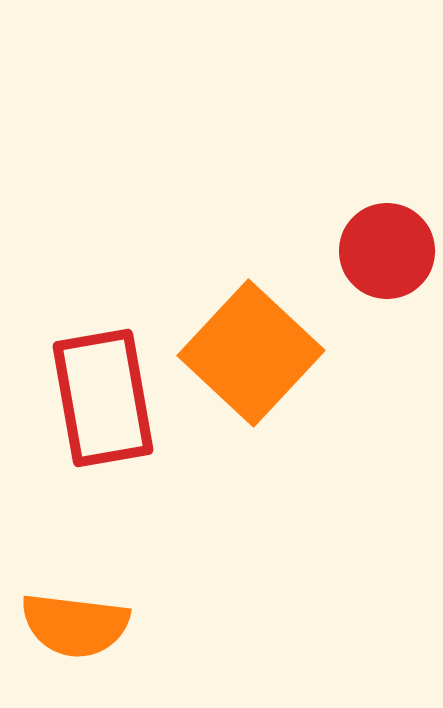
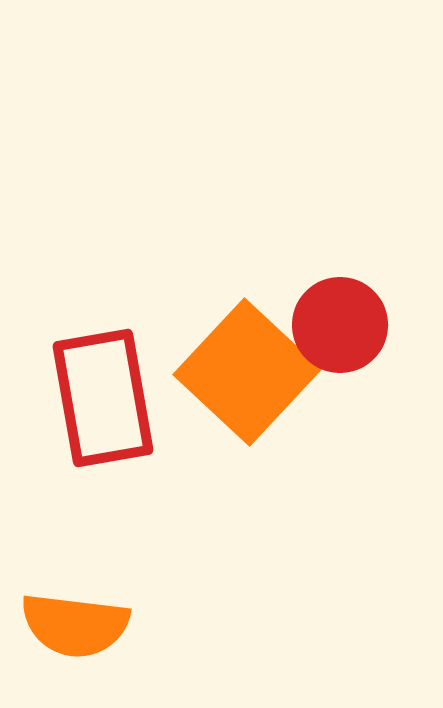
red circle: moved 47 px left, 74 px down
orange square: moved 4 px left, 19 px down
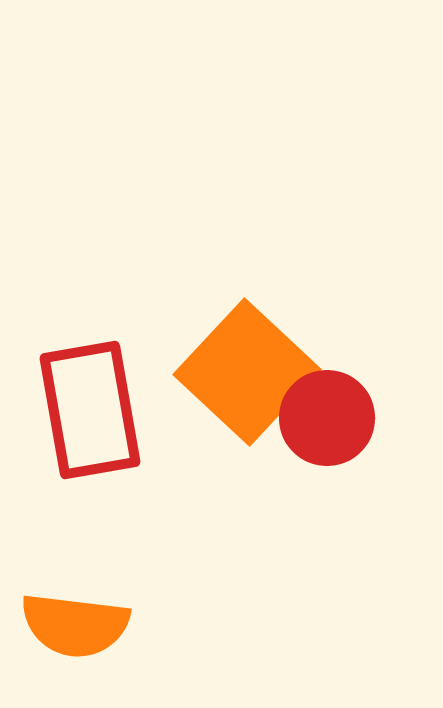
red circle: moved 13 px left, 93 px down
red rectangle: moved 13 px left, 12 px down
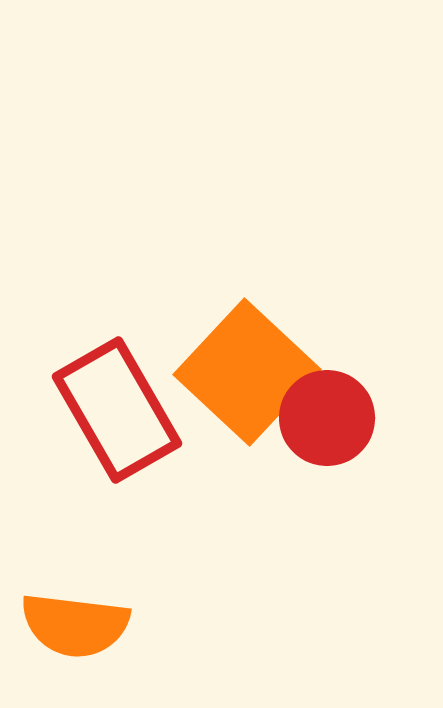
red rectangle: moved 27 px right; rotated 20 degrees counterclockwise
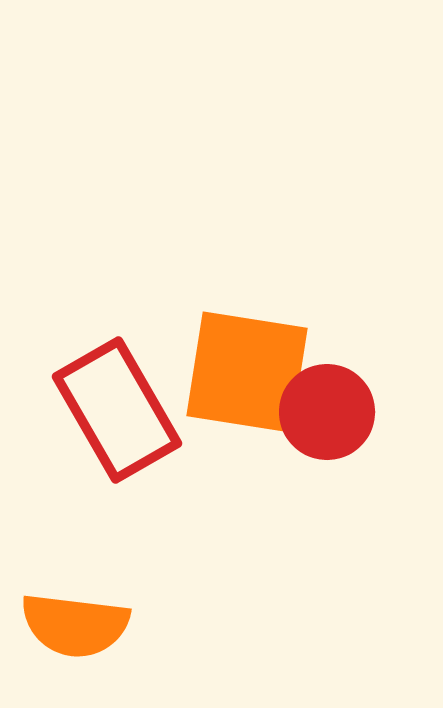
orange square: rotated 34 degrees counterclockwise
red circle: moved 6 px up
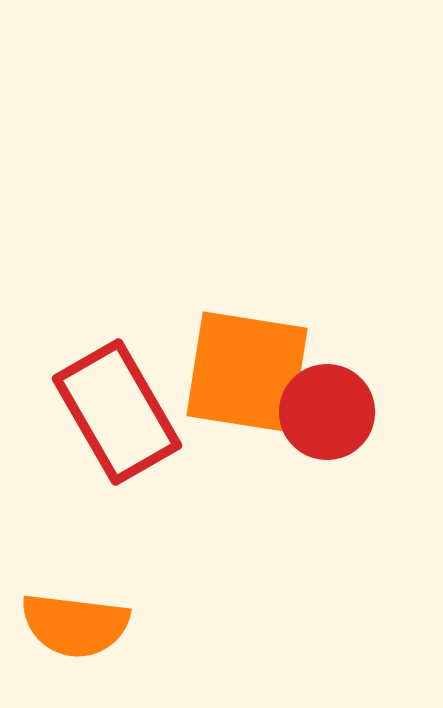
red rectangle: moved 2 px down
